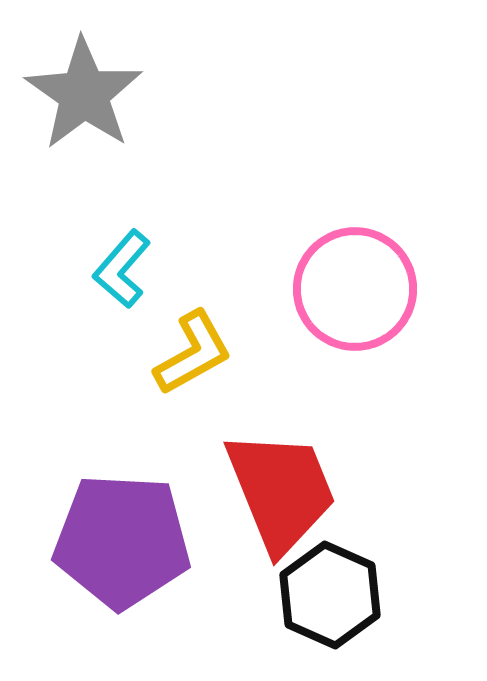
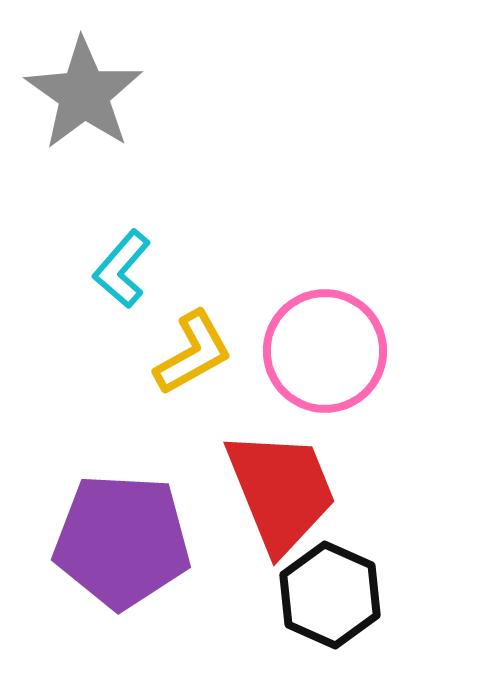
pink circle: moved 30 px left, 62 px down
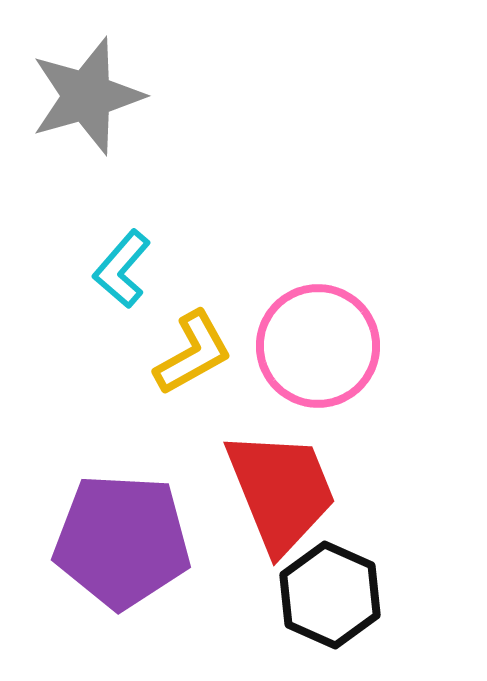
gray star: moved 3 px right, 2 px down; rotated 21 degrees clockwise
pink circle: moved 7 px left, 5 px up
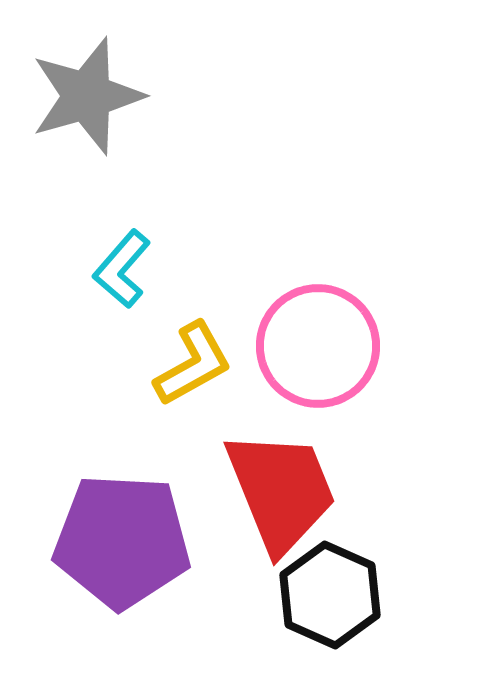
yellow L-shape: moved 11 px down
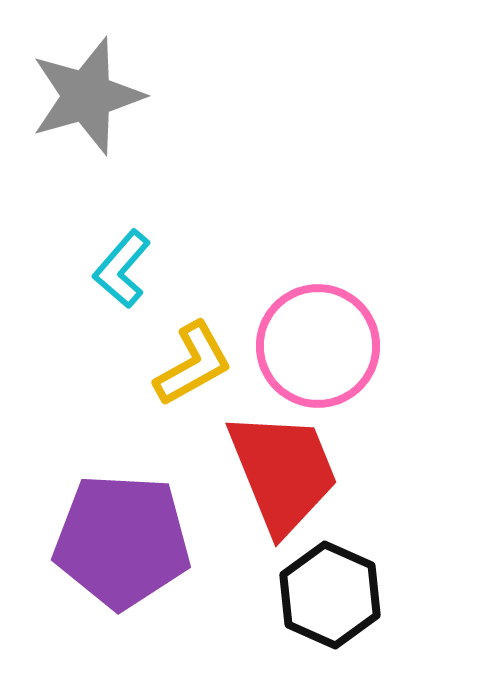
red trapezoid: moved 2 px right, 19 px up
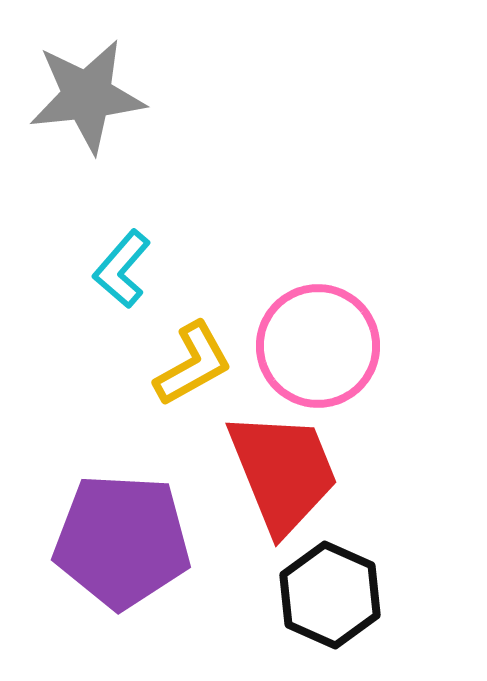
gray star: rotated 10 degrees clockwise
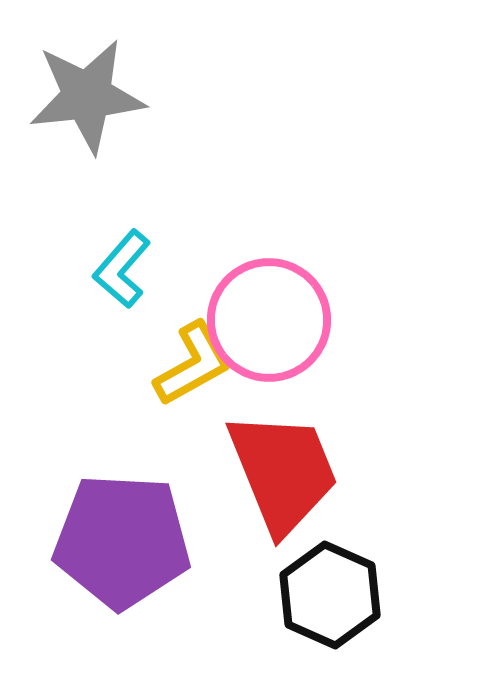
pink circle: moved 49 px left, 26 px up
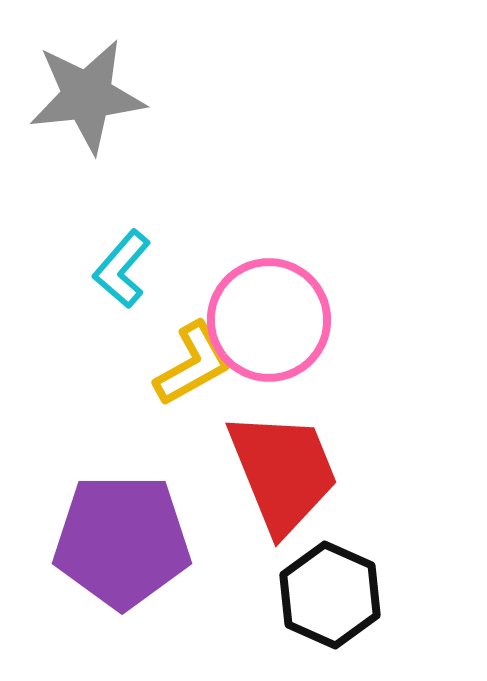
purple pentagon: rotated 3 degrees counterclockwise
